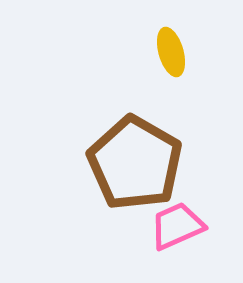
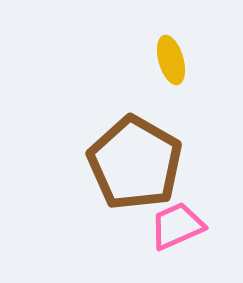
yellow ellipse: moved 8 px down
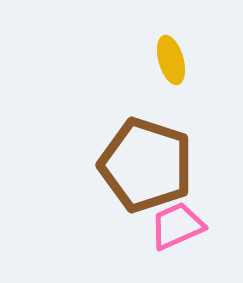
brown pentagon: moved 11 px right, 2 px down; rotated 12 degrees counterclockwise
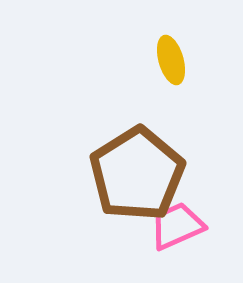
brown pentagon: moved 9 px left, 9 px down; rotated 22 degrees clockwise
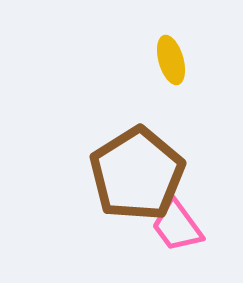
pink trapezoid: rotated 102 degrees counterclockwise
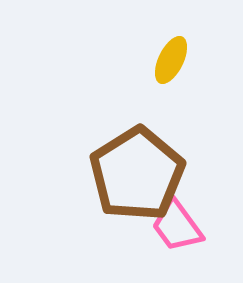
yellow ellipse: rotated 42 degrees clockwise
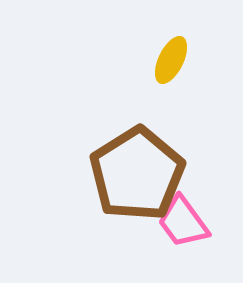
pink trapezoid: moved 6 px right, 4 px up
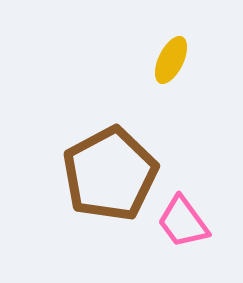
brown pentagon: moved 27 px left; rotated 4 degrees clockwise
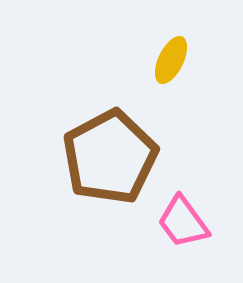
brown pentagon: moved 17 px up
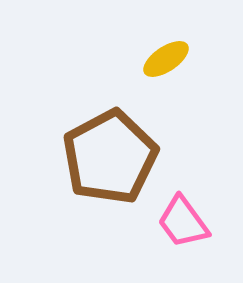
yellow ellipse: moved 5 px left, 1 px up; rotated 30 degrees clockwise
